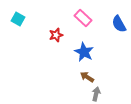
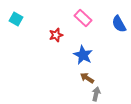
cyan square: moved 2 px left
blue star: moved 1 px left, 3 px down
brown arrow: moved 1 px down
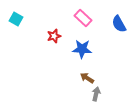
red star: moved 2 px left, 1 px down
blue star: moved 1 px left, 6 px up; rotated 24 degrees counterclockwise
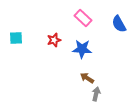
cyan square: moved 19 px down; rotated 32 degrees counterclockwise
red star: moved 4 px down
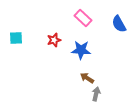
blue star: moved 1 px left, 1 px down
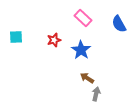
cyan square: moved 1 px up
blue star: rotated 30 degrees clockwise
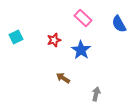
cyan square: rotated 24 degrees counterclockwise
brown arrow: moved 24 px left
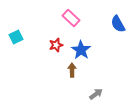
pink rectangle: moved 12 px left
blue semicircle: moved 1 px left
red star: moved 2 px right, 5 px down
brown arrow: moved 9 px right, 8 px up; rotated 56 degrees clockwise
gray arrow: rotated 40 degrees clockwise
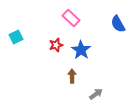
brown arrow: moved 6 px down
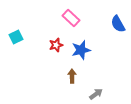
blue star: rotated 24 degrees clockwise
